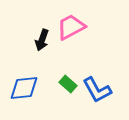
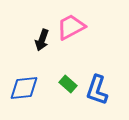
blue L-shape: rotated 48 degrees clockwise
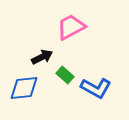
black arrow: moved 17 px down; rotated 135 degrees counterclockwise
green rectangle: moved 3 px left, 9 px up
blue L-shape: moved 1 px left, 2 px up; rotated 80 degrees counterclockwise
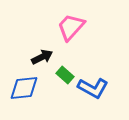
pink trapezoid: rotated 20 degrees counterclockwise
blue L-shape: moved 3 px left
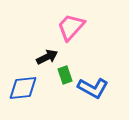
black arrow: moved 5 px right
green rectangle: rotated 30 degrees clockwise
blue diamond: moved 1 px left
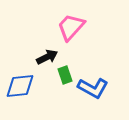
blue diamond: moved 3 px left, 2 px up
